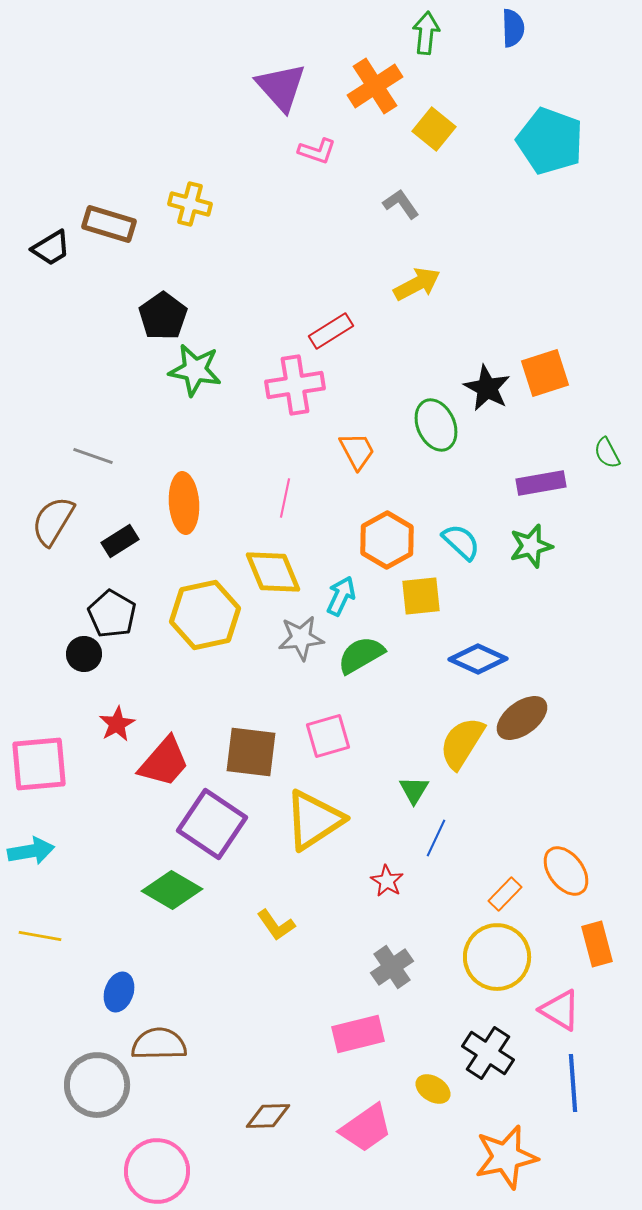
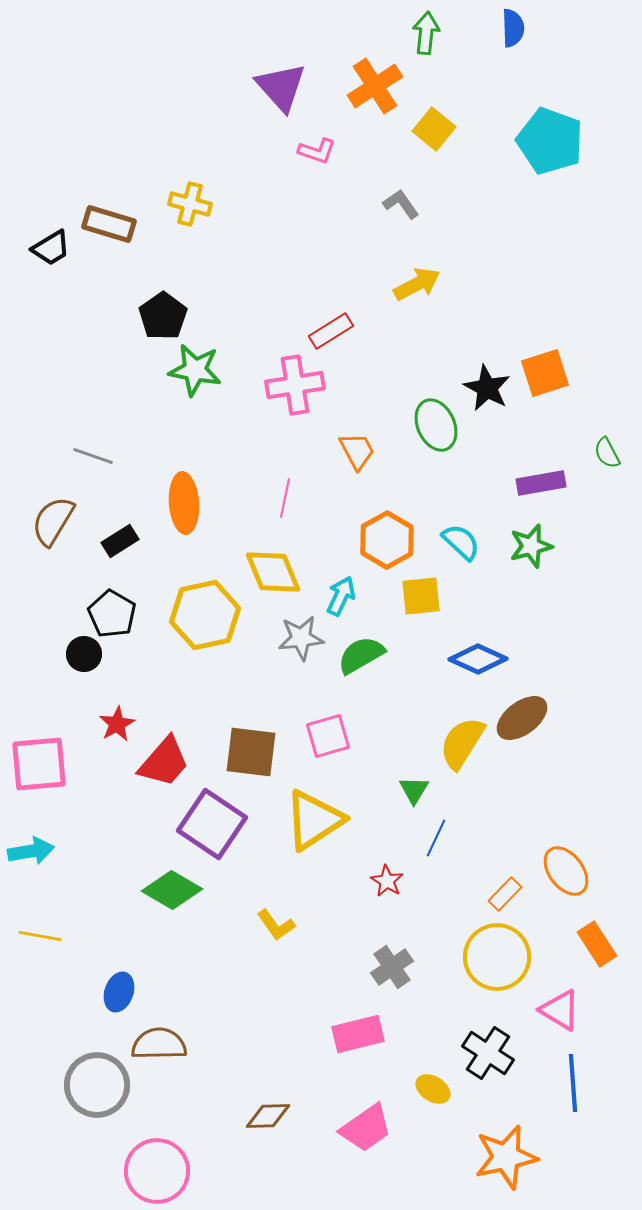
orange rectangle at (597, 944): rotated 18 degrees counterclockwise
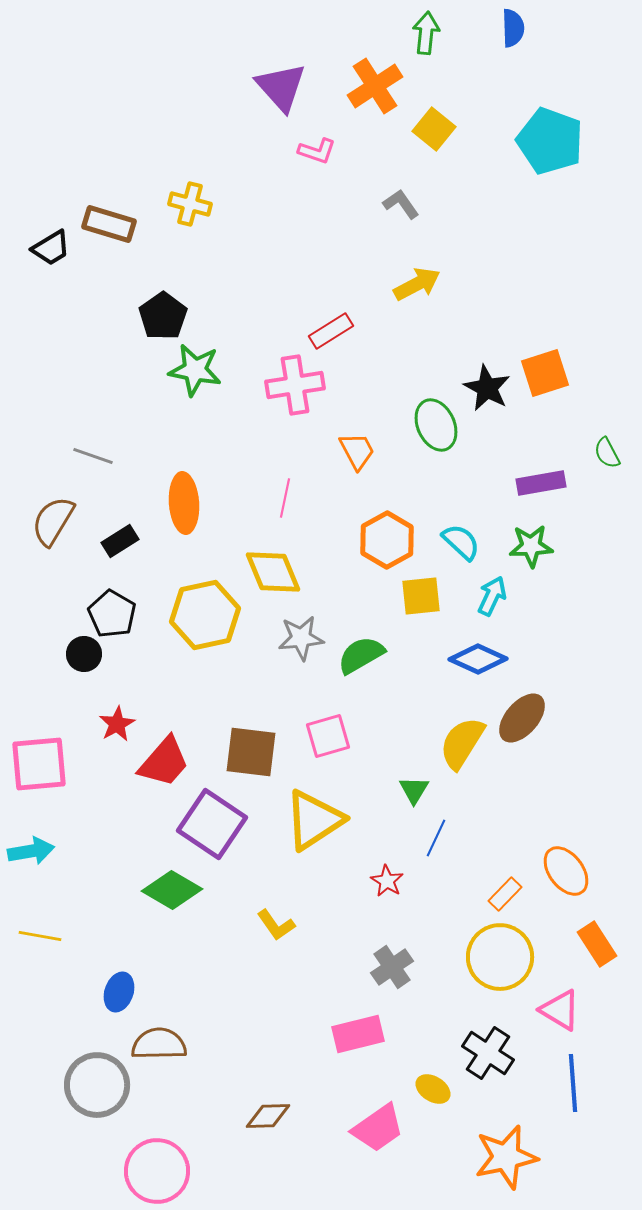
green star at (531, 546): rotated 12 degrees clockwise
cyan arrow at (341, 596): moved 151 px right
brown ellipse at (522, 718): rotated 12 degrees counterclockwise
yellow circle at (497, 957): moved 3 px right
pink trapezoid at (366, 1128): moved 12 px right
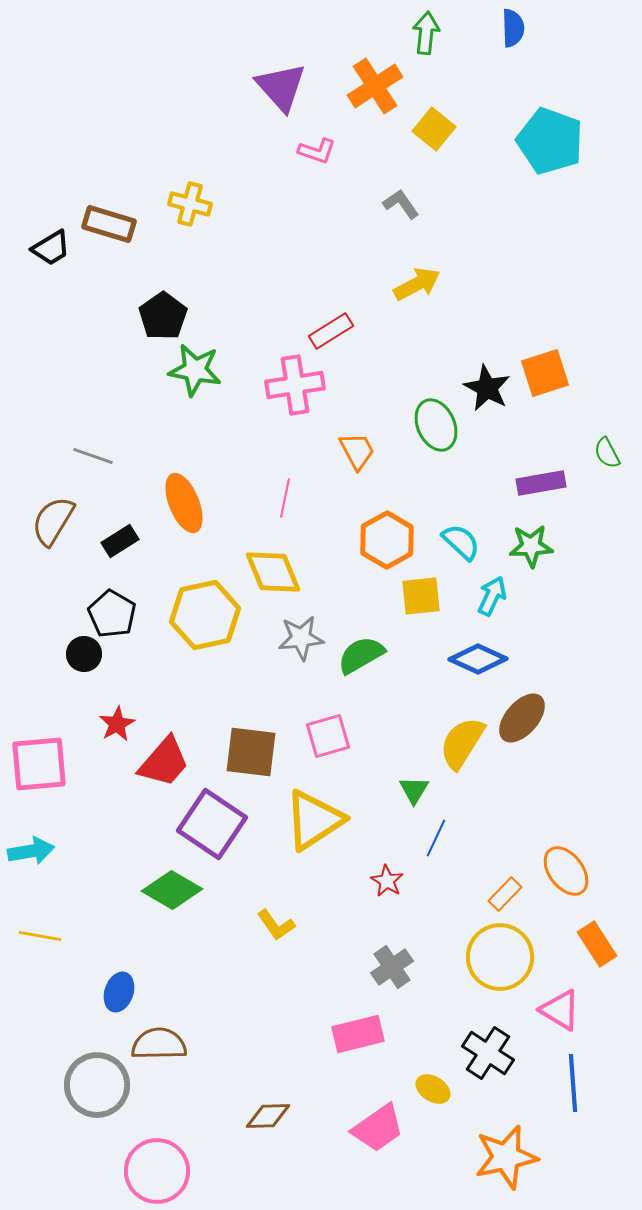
orange ellipse at (184, 503): rotated 18 degrees counterclockwise
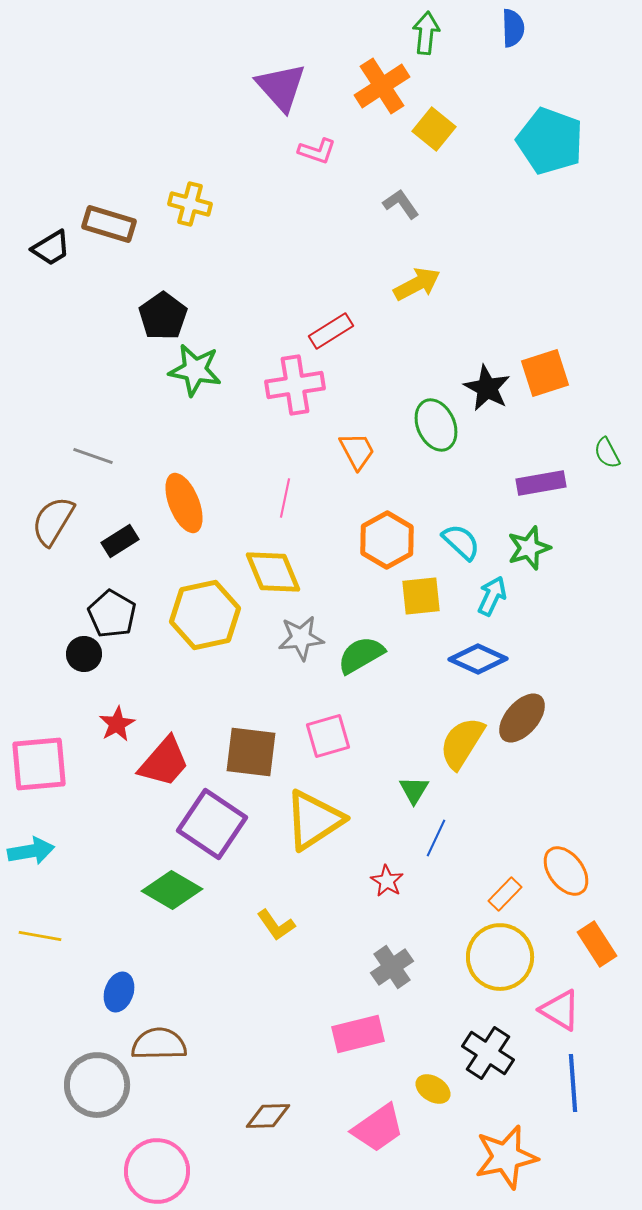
orange cross at (375, 86): moved 7 px right
green star at (531, 546): moved 2 px left, 2 px down; rotated 15 degrees counterclockwise
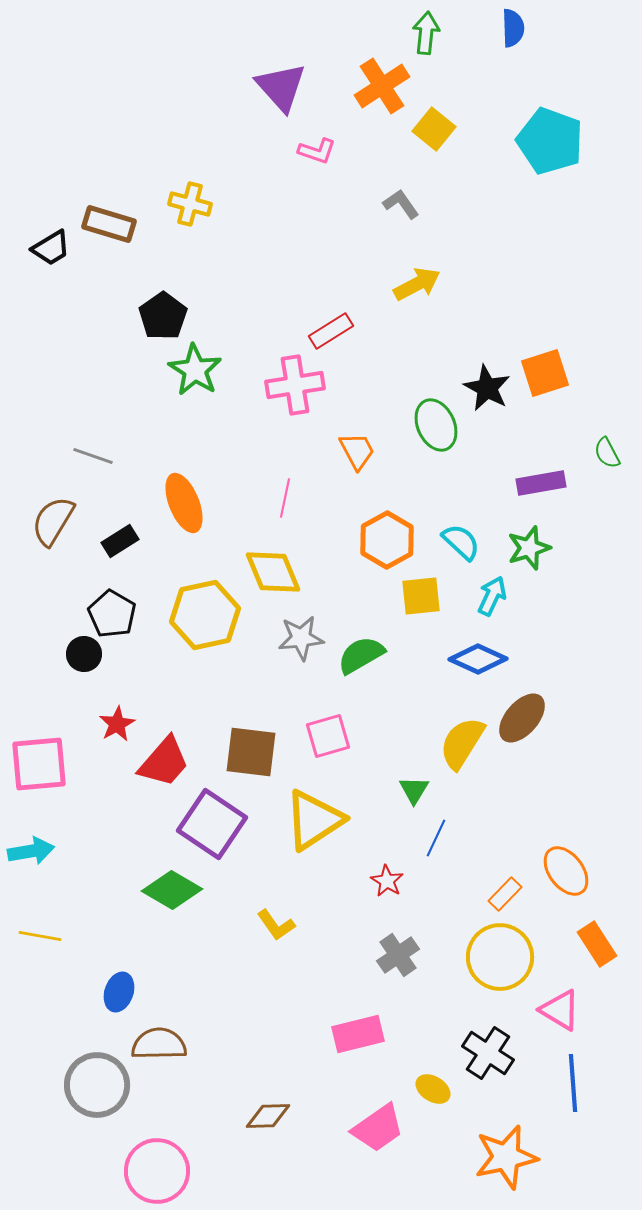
green star at (195, 370): rotated 22 degrees clockwise
gray cross at (392, 967): moved 6 px right, 12 px up
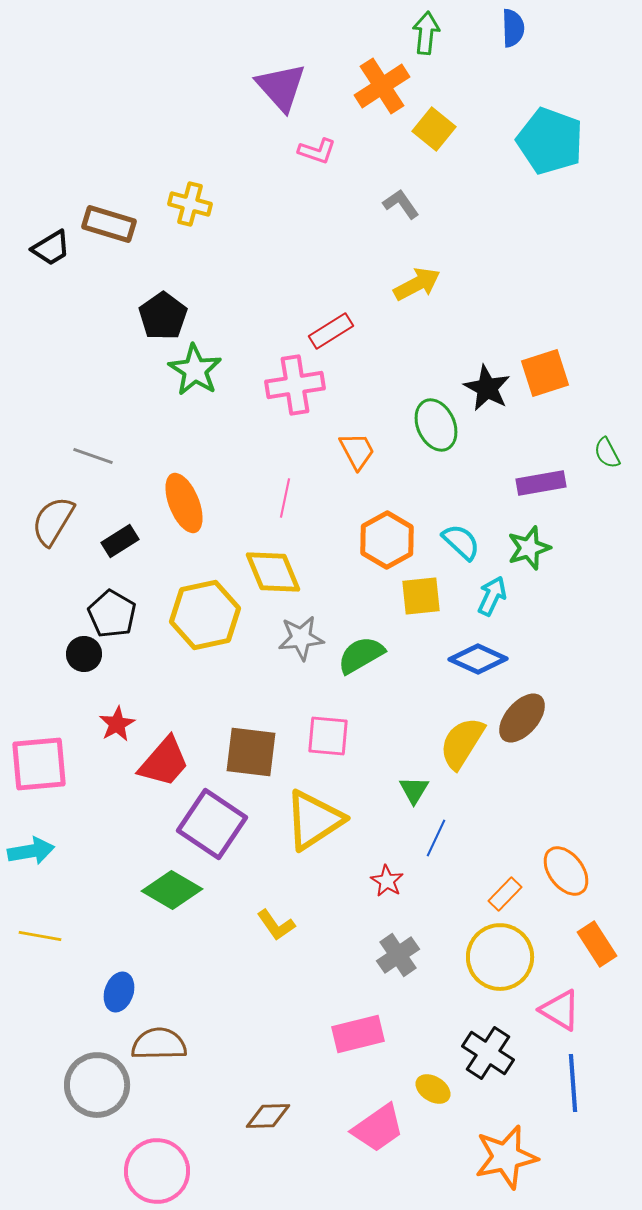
pink square at (328, 736): rotated 21 degrees clockwise
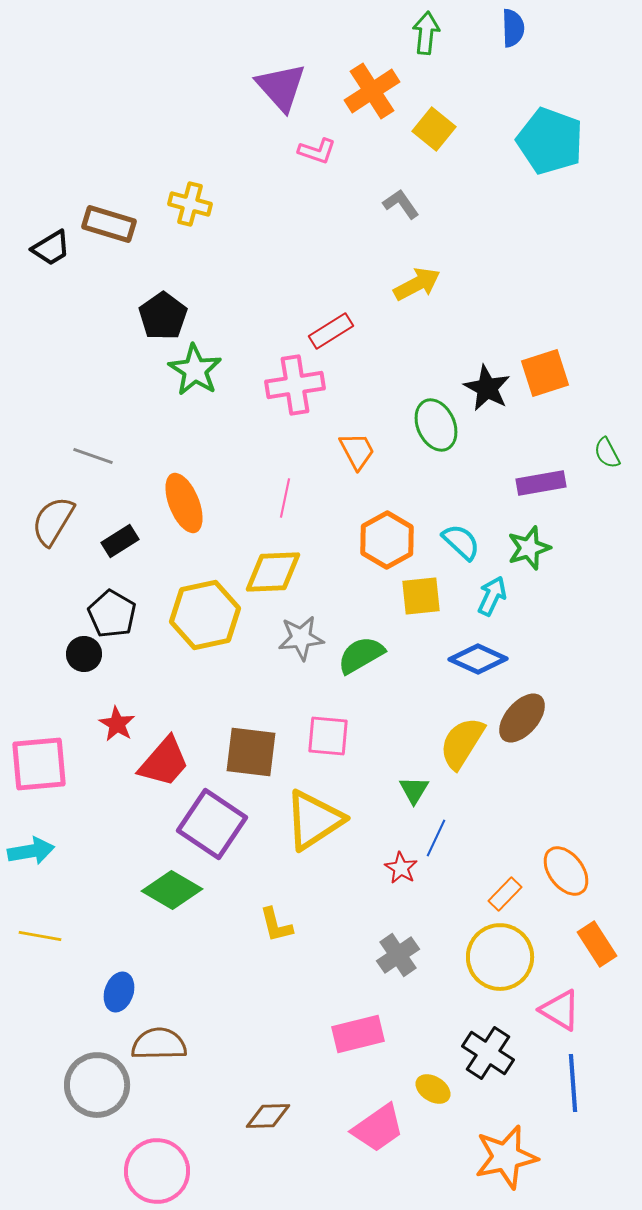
orange cross at (382, 86): moved 10 px left, 5 px down
yellow diamond at (273, 572): rotated 70 degrees counterclockwise
red star at (117, 724): rotated 12 degrees counterclockwise
red star at (387, 881): moved 14 px right, 13 px up
yellow L-shape at (276, 925): rotated 21 degrees clockwise
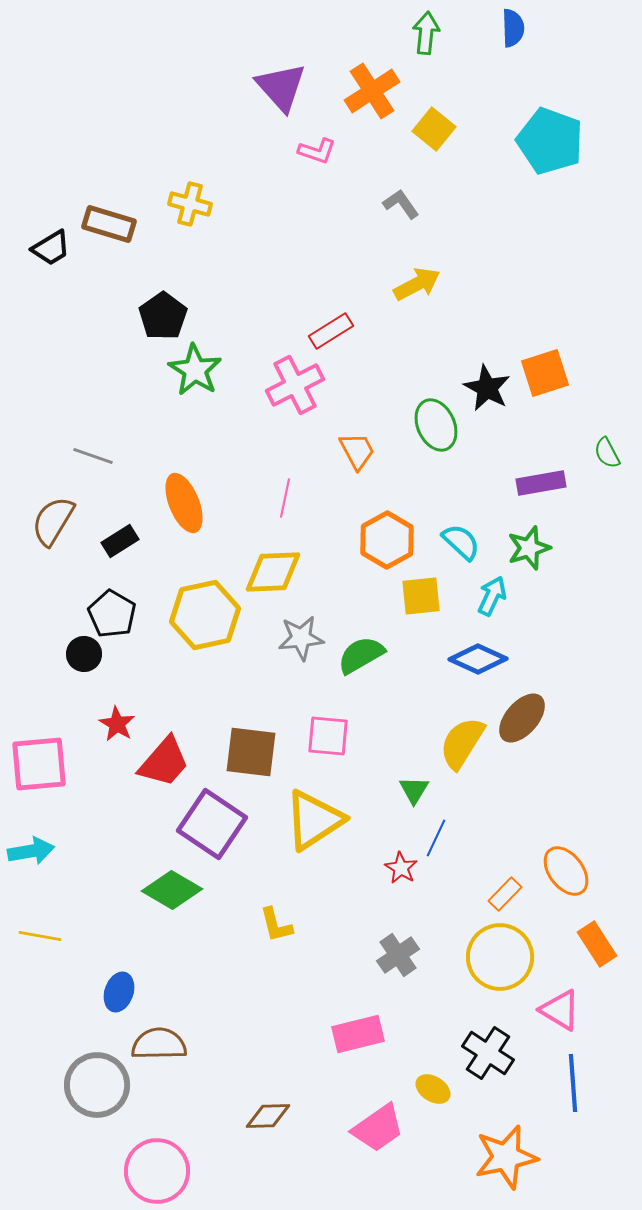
pink cross at (295, 385): rotated 18 degrees counterclockwise
